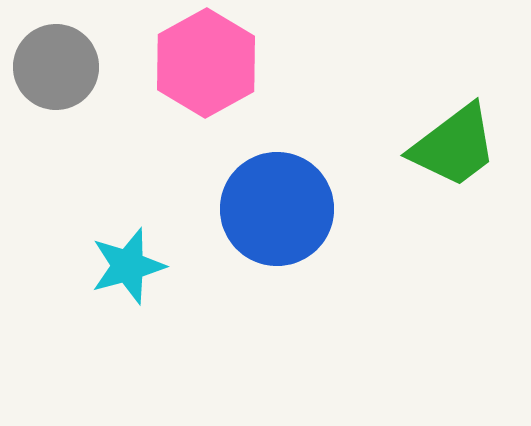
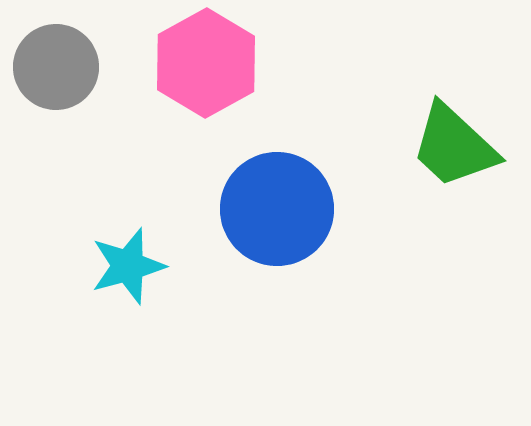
green trapezoid: rotated 80 degrees clockwise
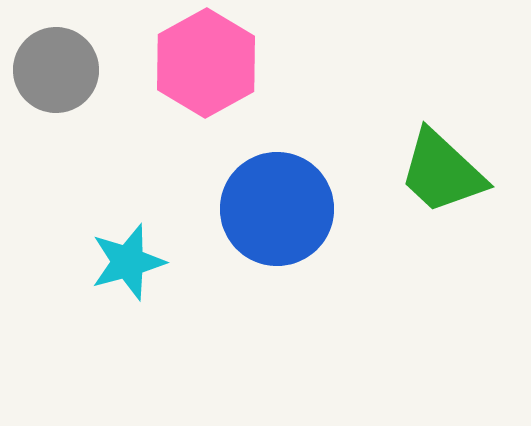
gray circle: moved 3 px down
green trapezoid: moved 12 px left, 26 px down
cyan star: moved 4 px up
